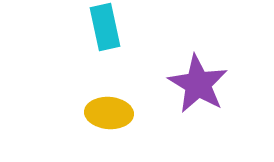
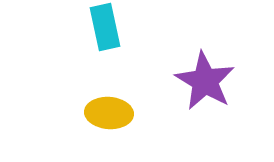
purple star: moved 7 px right, 3 px up
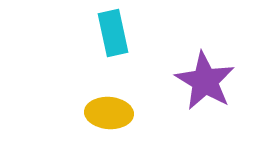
cyan rectangle: moved 8 px right, 6 px down
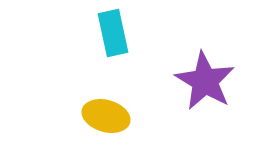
yellow ellipse: moved 3 px left, 3 px down; rotated 12 degrees clockwise
